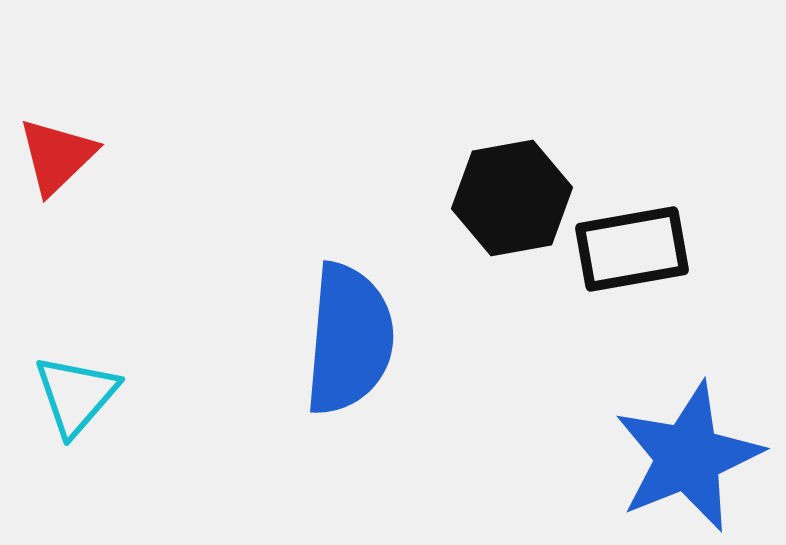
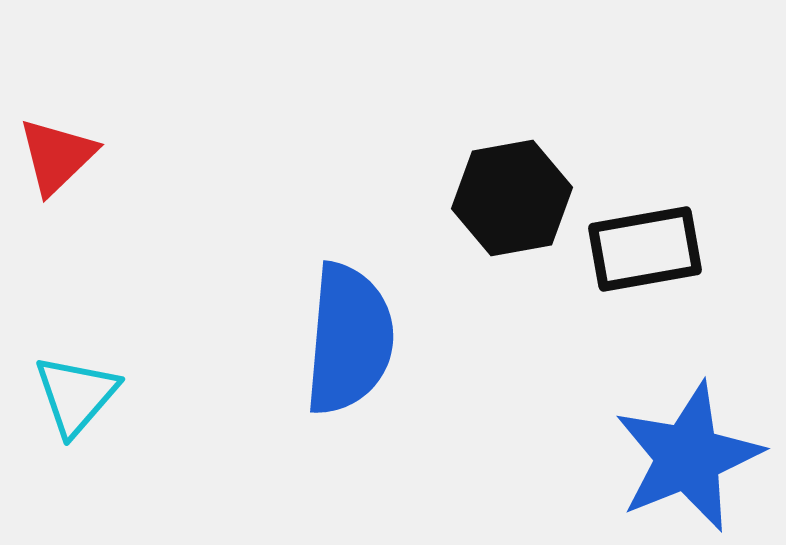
black rectangle: moved 13 px right
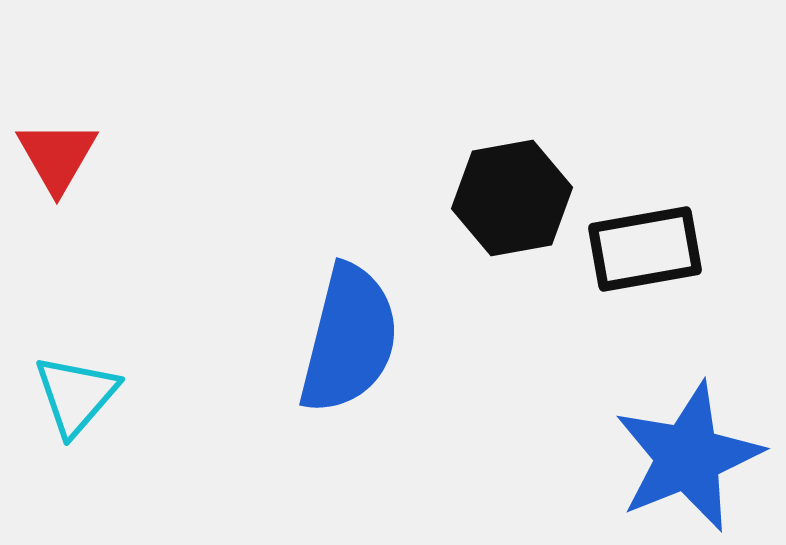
red triangle: rotated 16 degrees counterclockwise
blue semicircle: rotated 9 degrees clockwise
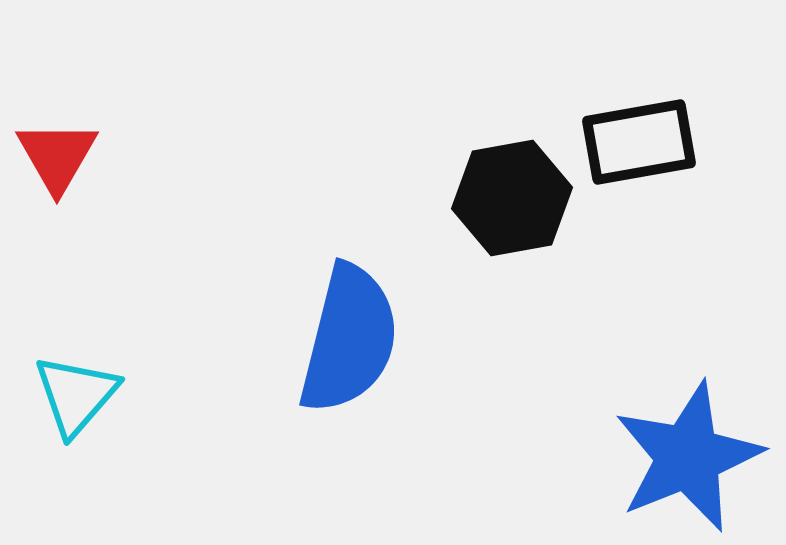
black rectangle: moved 6 px left, 107 px up
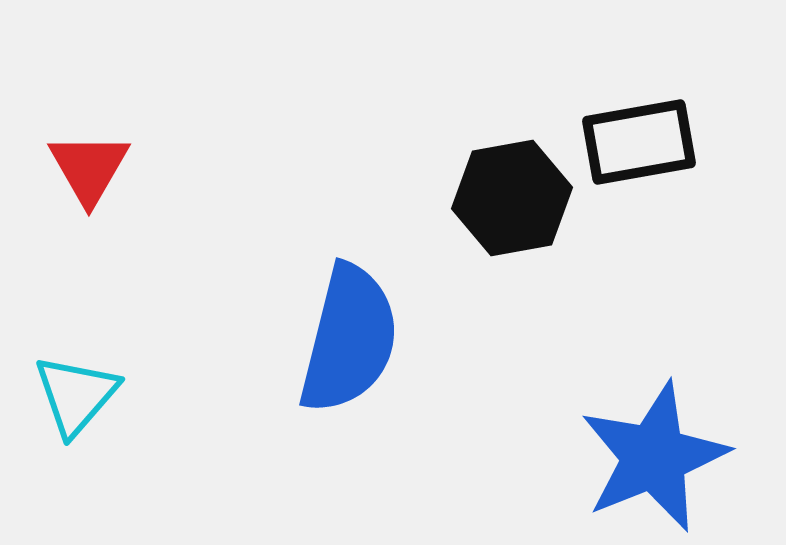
red triangle: moved 32 px right, 12 px down
blue star: moved 34 px left
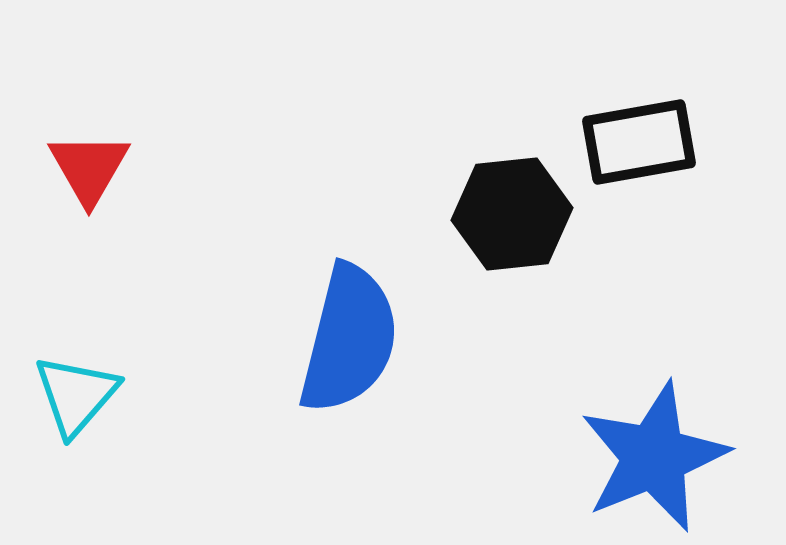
black hexagon: moved 16 px down; rotated 4 degrees clockwise
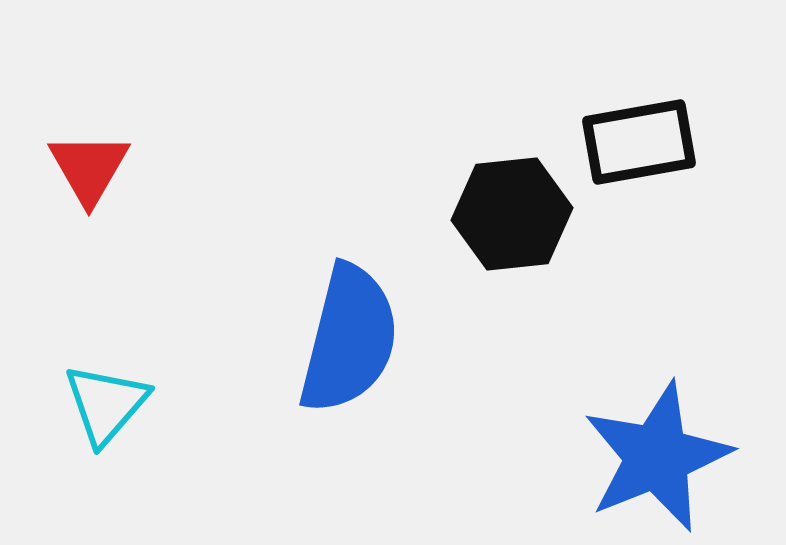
cyan triangle: moved 30 px right, 9 px down
blue star: moved 3 px right
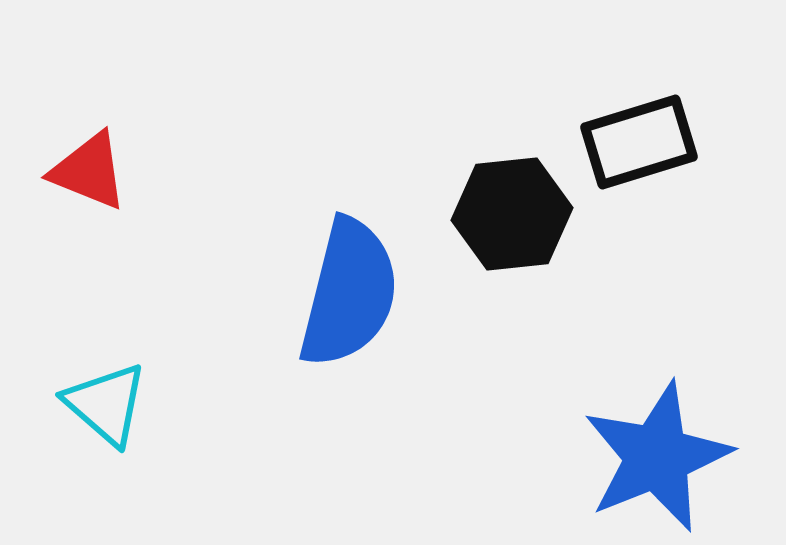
black rectangle: rotated 7 degrees counterclockwise
red triangle: moved 3 px down; rotated 38 degrees counterclockwise
blue semicircle: moved 46 px up
cyan triangle: rotated 30 degrees counterclockwise
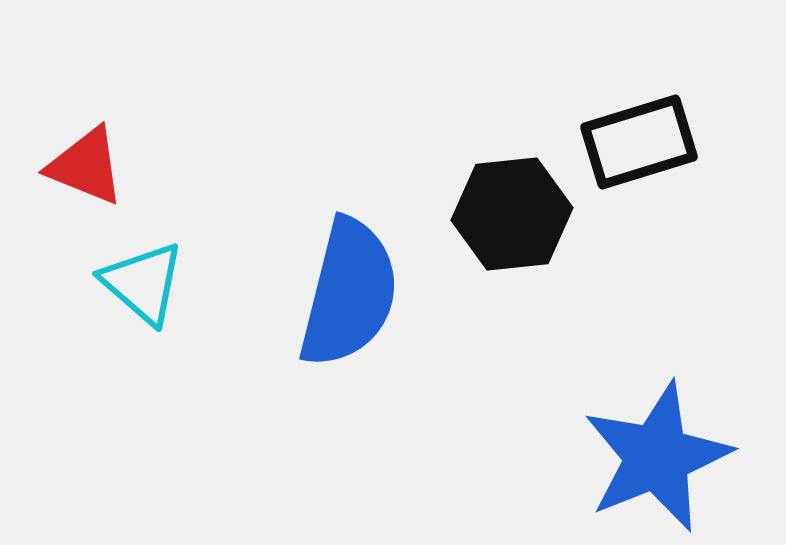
red triangle: moved 3 px left, 5 px up
cyan triangle: moved 37 px right, 121 px up
